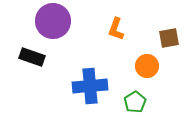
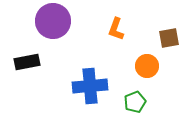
black rectangle: moved 5 px left, 5 px down; rotated 30 degrees counterclockwise
green pentagon: rotated 10 degrees clockwise
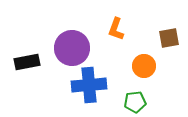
purple circle: moved 19 px right, 27 px down
orange circle: moved 3 px left
blue cross: moved 1 px left, 1 px up
green pentagon: rotated 15 degrees clockwise
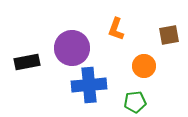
brown square: moved 3 px up
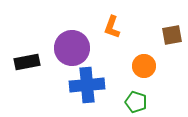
orange L-shape: moved 4 px left, 2 px up
brown square: moved 3 px right
blue cross: moved 2 px left
green pentagon: moved 1 px right; rotated 25 degrees clockwise
